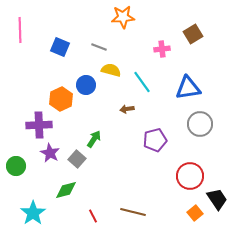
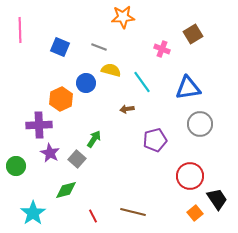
pink cross: rotated 28 degrees clockwise
blue circle: moved 2 px up
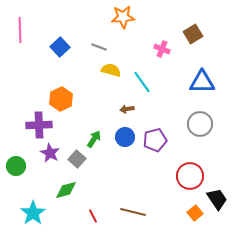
blue square: rotated 24 degrees clockwise
blue circle: moved 39 px right, 54 px down
blue triangle: moved 14 px right, 6 px up; rotated 8 degrees clockwise
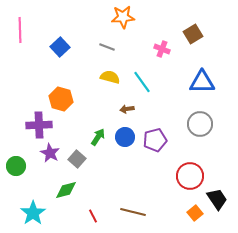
gray line: moved 8 px right
yellow semicircle: moved 1 px left, 7 px down
orange hexagon: rotated 20 degrees counterclockwise
green arrow: moved 4 px right, 2 px up
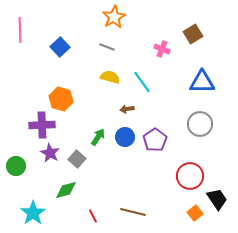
orange star: moved 9 px left; rotated 25 degrees counterclockwise
purple cross: moved 3 px right
purple pentagon: rotated 20 degrees counterclockwise
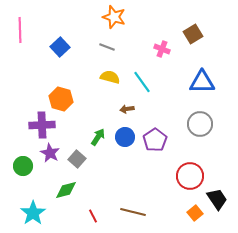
orange star: rotated 25 degrees counterclockwise
green circle: moved 7 px right
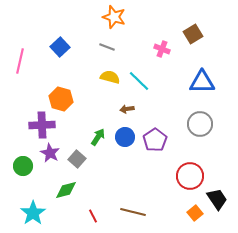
pink line: moved 31 px down; rotated 15 degrees clockwise
cyan line: moved 3 px left, 1 px up; rotated 10 degrees counterclockwise
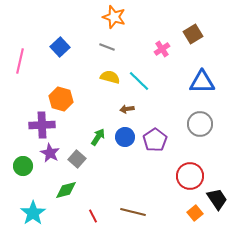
pink cross: rotated 35 degrees clockwise
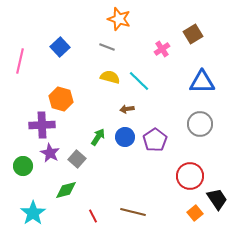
orange star: moved 5 px right, 2 px down
